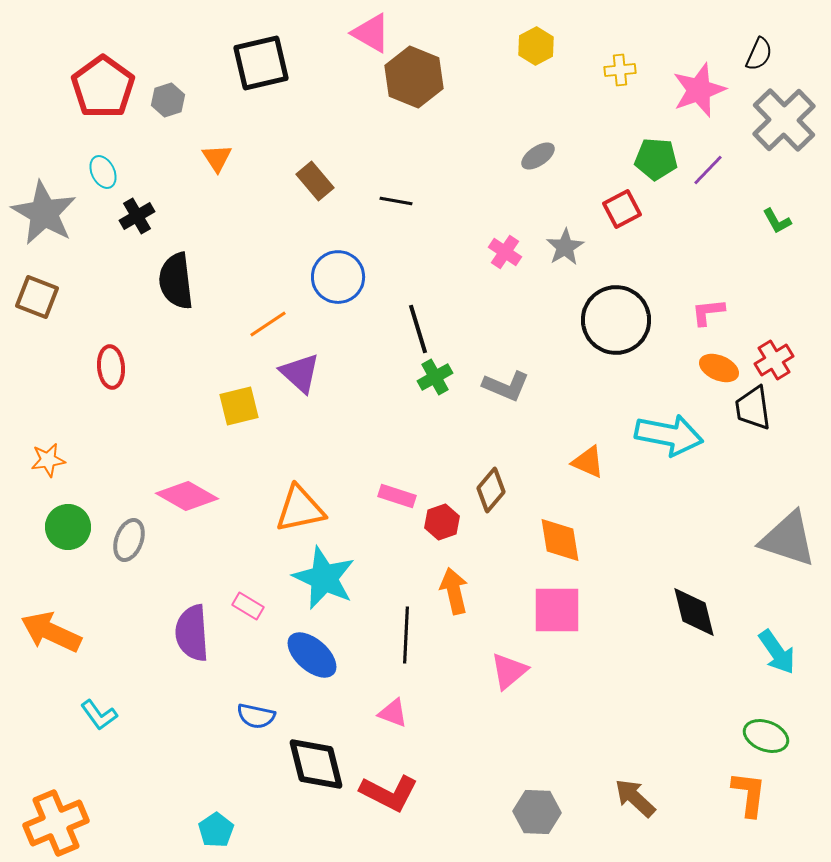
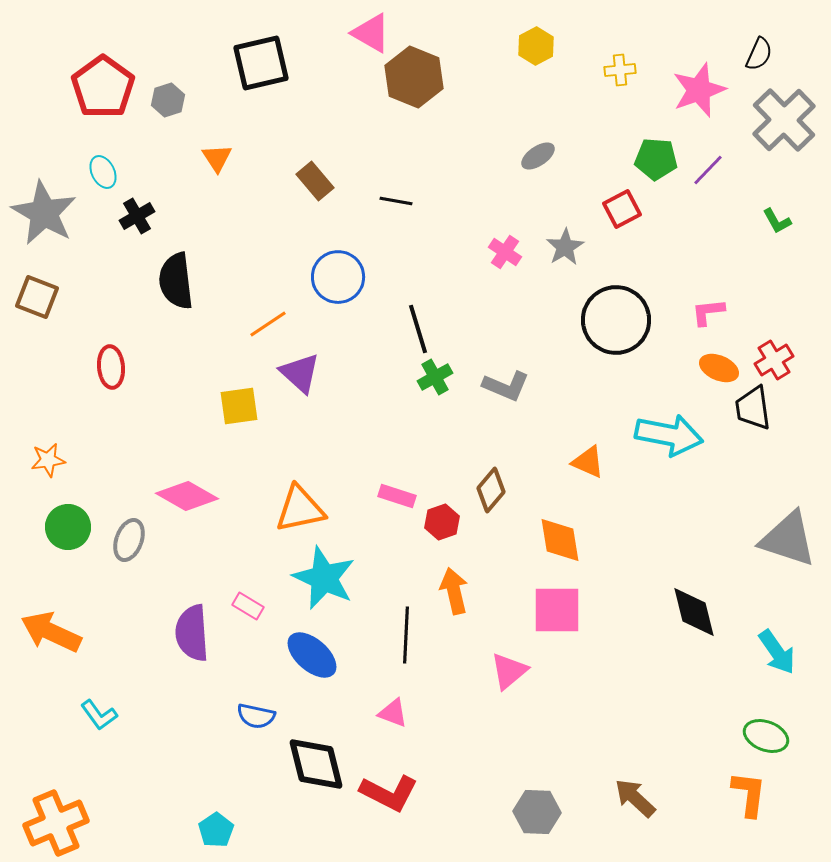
yellow square at (239, 406): rotated 6 degrees clockwise
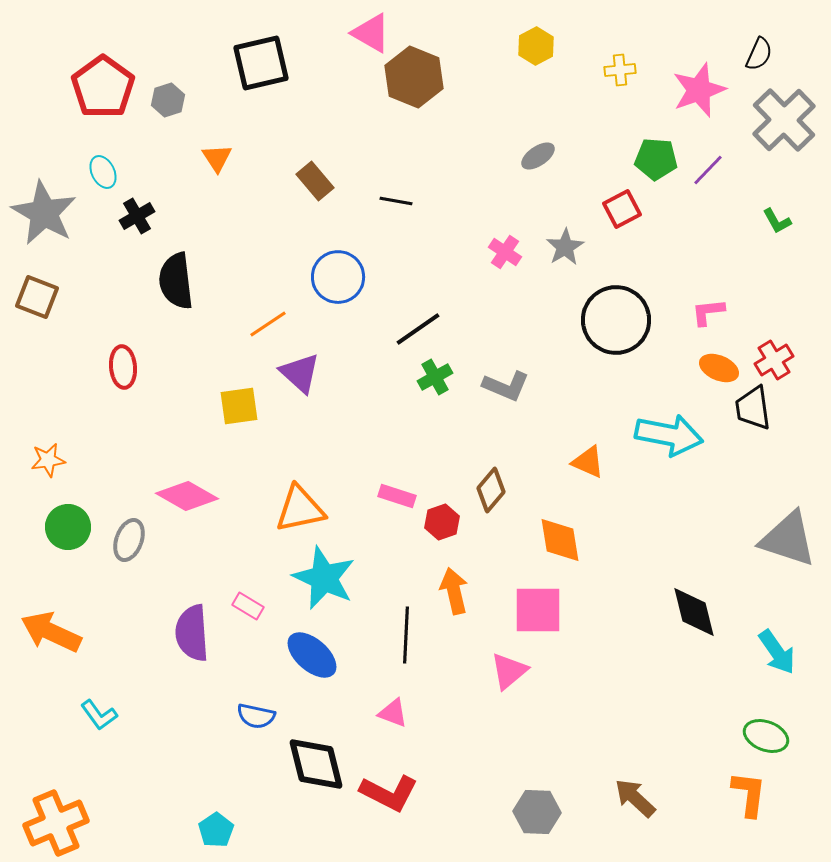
black line at (418, 329): rotated 72 degrees clockwise
red ellipse at (111, 367): moved 12 px right
pink square at (557, 610): moved 19 px left
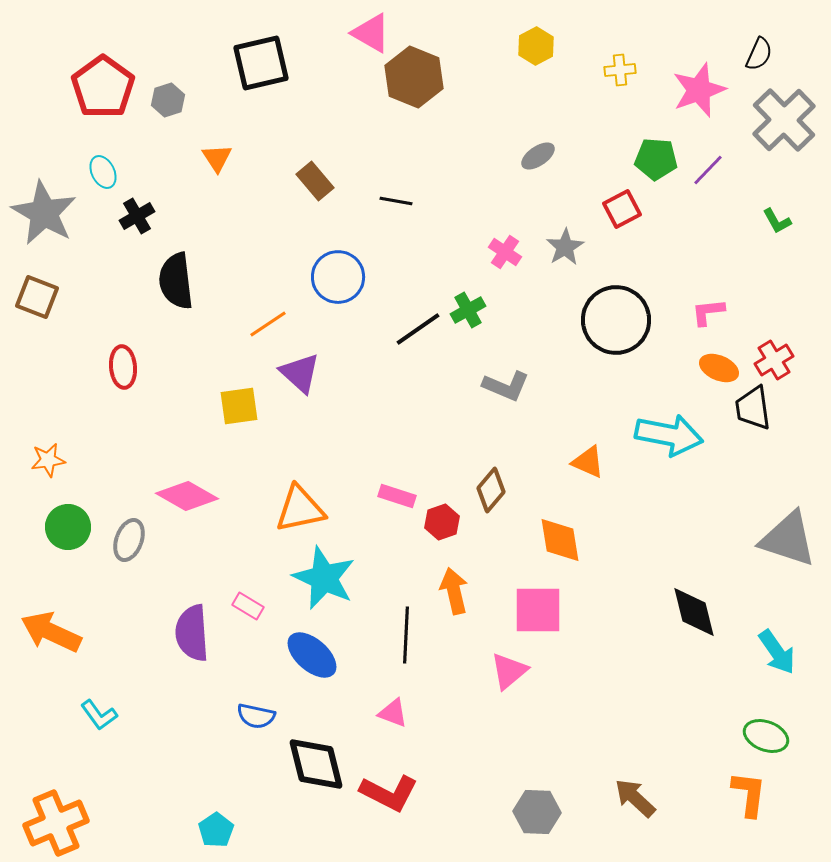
green cross at (435, 377): moved 33 px right, 67 px up
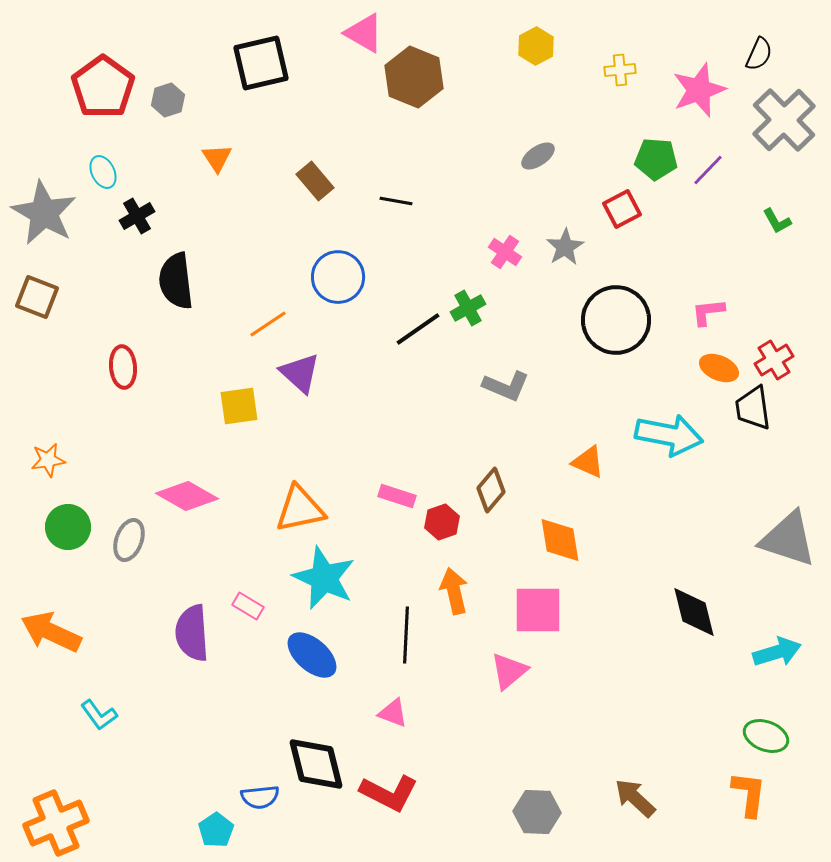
pink triangle at (371, 33): moved 7 px left
green cross at (468, 310): moved 2 px up
cyan arrow at (777, 652): rotated 72 degrees counterclockwise
blue semicircle at (256, 716): moved 4 px right, 81 px down; rotated 18 degrees counterclockwise
